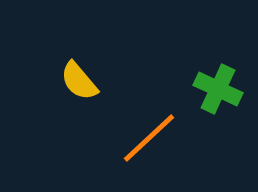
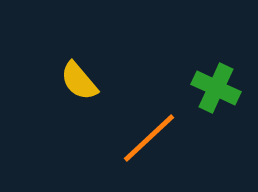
green cross: moved 2 px left, 1 px up
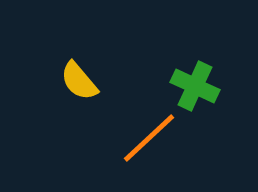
green cross: moved 21 px left, 2 px up
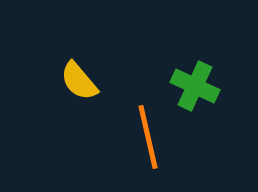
orange line: moved 1 px left, 1 px up; rotated 60 degrees counterclockwise
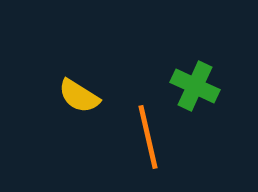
yellow semicircle: moved 15 px down; rotated 18 degrees counterclockwise
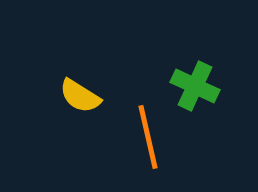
yellow semicircle: moved 1 px right
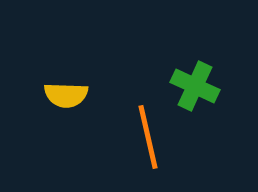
yellow semicircle: moved 14 px left, 1 px up; rotated 30 degrees counterclockwise
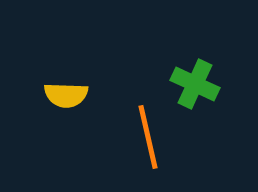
green cross: moved 2 px up
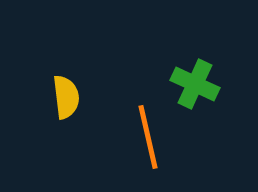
yellow semicircle: moved 2 px down; rotated 99 degrees counterclockwise
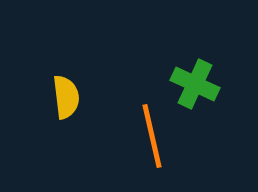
orange line: moved 4 px right, 1 px up
